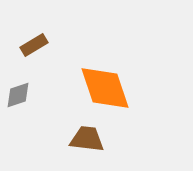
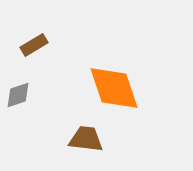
orange diamond: moved 9 px right
brown trapezoid: moved 1 px left
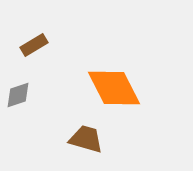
orange diamond: rotated 8 degrees counterclockwise
brown trapezoid: rotated 9 degrees clockwise
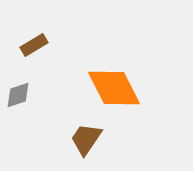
brown trapezoid: rotated 72 degrees counterclockwise
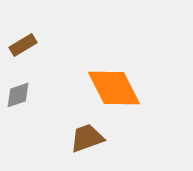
brown rectangle: moved 11 px left
brown trapezoid: moved 1 px right, 1 px up; rotated 36 degrees clockwise
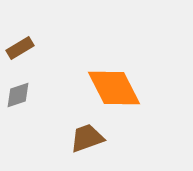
brown rectangle: moved 3 px left, 3 px down
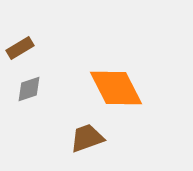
orange diamond: moved 2 px right
gray diamond: moved 11 px right, 6 px up
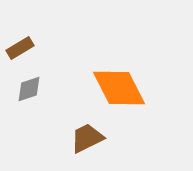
orange diamond: moved 3 px right
brown trapezoid: rotated 6 degrees counterclockwise
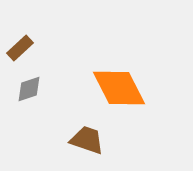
brown rectangle: rotated 12 degrees counterclockwise
brown trapezoid: moved 2 px down; rotated 45 degrees clockwise
